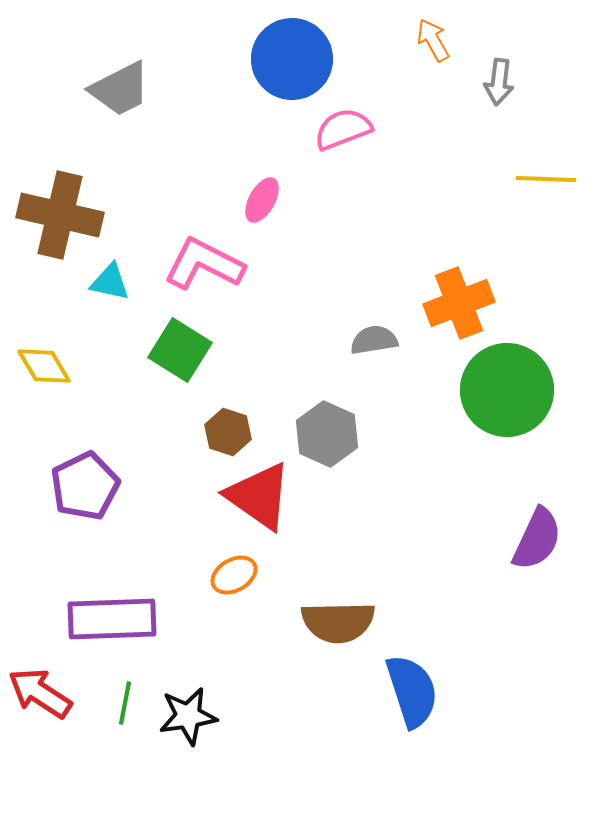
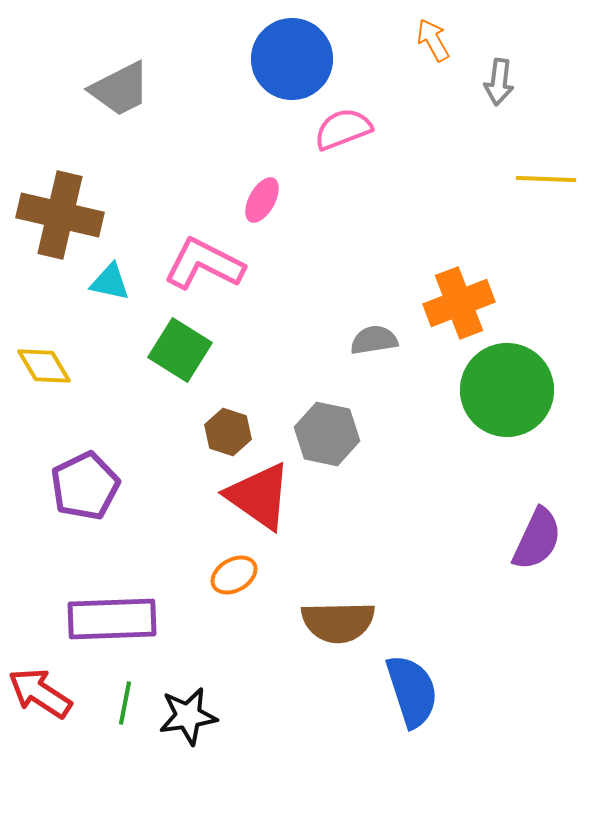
gray hexagon: rotated 12 degrees counterclockwise
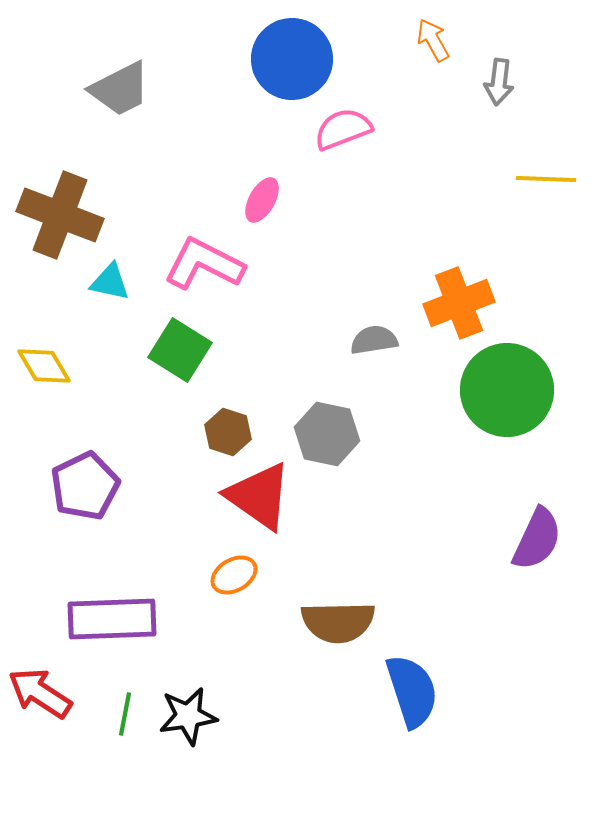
brown cross: rotated 8 degrees clockwise
green line: moved 11 px down
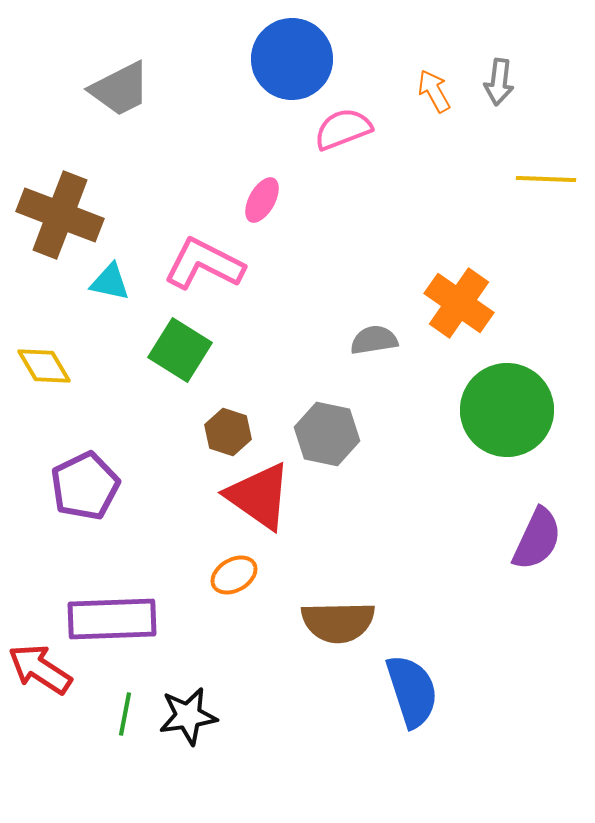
orange arrow: moved 1 px right, 51 px down
orange cross: rotated 34 degrees counterclockwise
green circle: moved 20 px down
red arrow: moved 24 px up
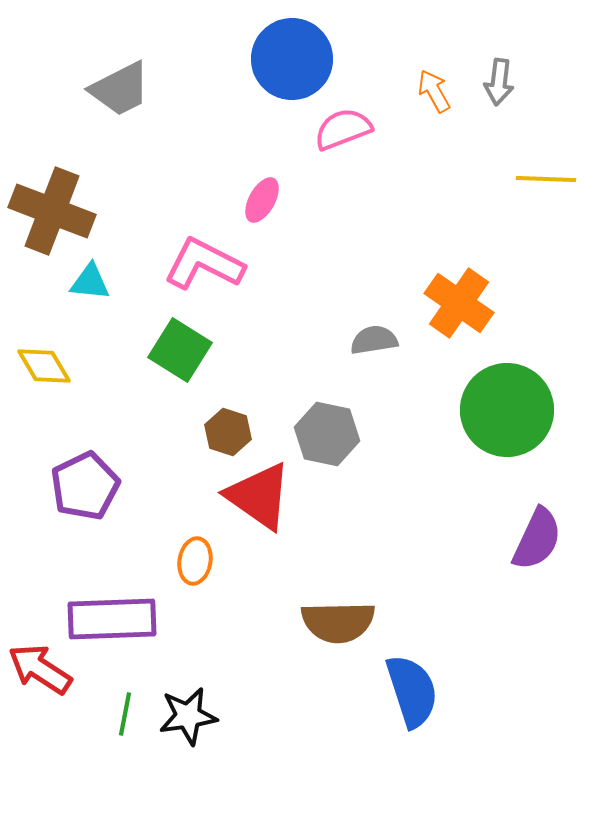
brown cross: moved 8 px left, 4 px up
cyan triangle: moved 20 px left; rotated 6 degrees counterclockwise
orange ellipse: moved 39 px left, 14 px up; rotated 51 degrees counterclockwise
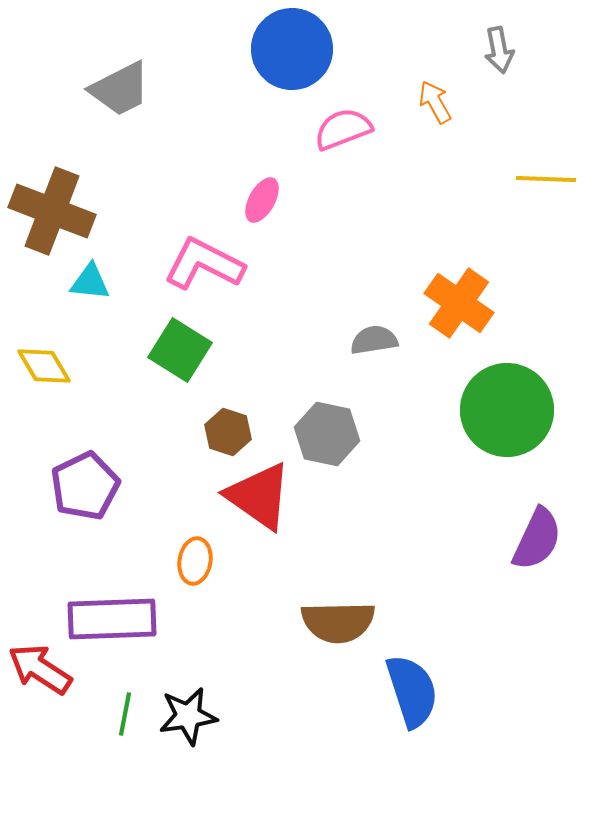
blue circle: moved 10 px up
gray arrow: moved 32 px up; rotated 18 degrees counterclockwise
orange arrow: moved 1 px right, 11 px down
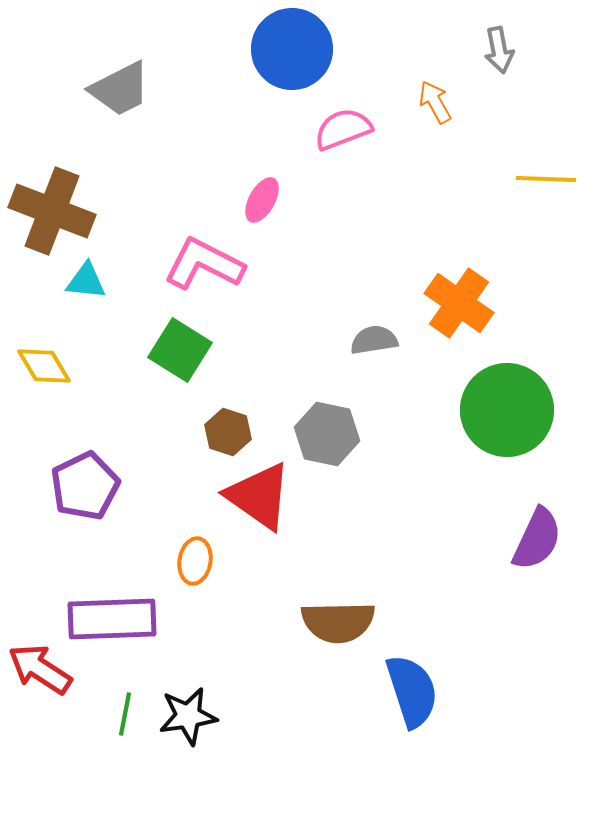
cyan triangle: moved 4 px left, 1 px up
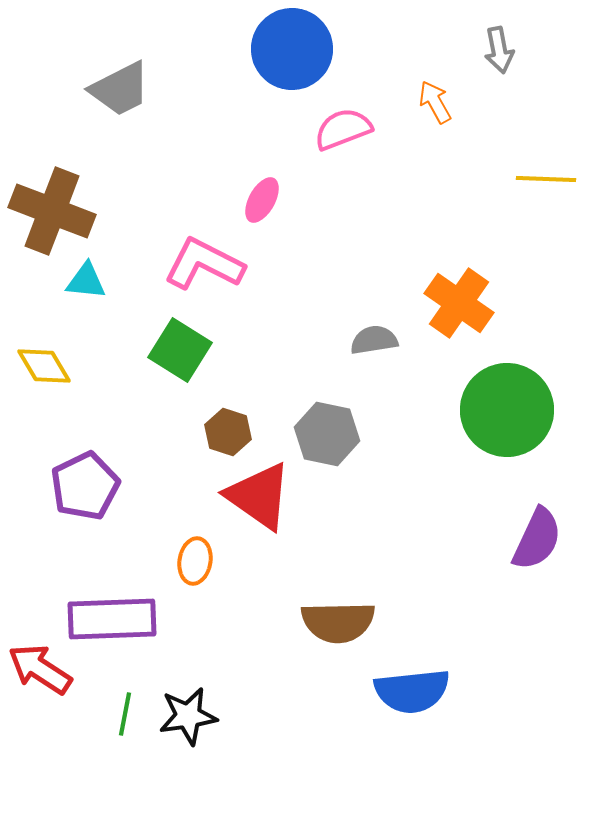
blue semicircle: rotated 102 degrees clockwise
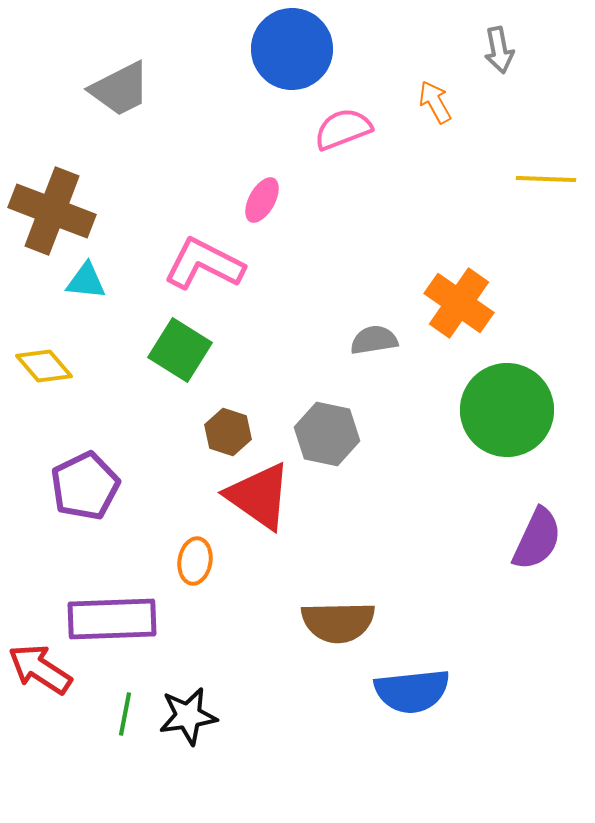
yellow diamond: rotated 10 degrees counterclockwise
